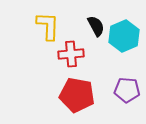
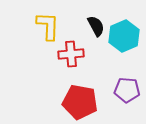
red pentagon: moved 3 px right, 7 px down
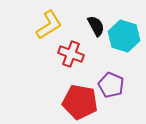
yellow L-shape: moved 1 px right, 1 px up; rotated 56 degrees clockwise
cyan hexagon: rotated 20 degrees counterclockwise
red cross: rotated 25 degrees clockwise
purple pentagon: moved 16 px left, 5 px up; rotated 20 degrees clockwise
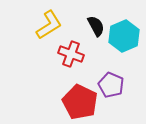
cyan hexagon: rotated 20 degrees clockwise
red pentagon: rotated 16 degrees clockwise
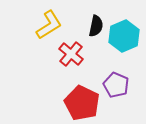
black semicircle: rotated 40 degrees clockwise
red cross: rotated 20 degrees clockwise
purple pentagon: moved 5 px right
red pentagon: moved 2 px right, 1 px down
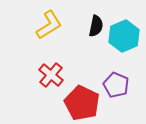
red cross: moved 20 px left, 21 px down
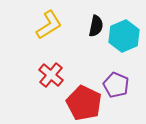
red pentagon: moved 2 px right
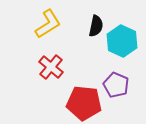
yellow L-shape: moved 1 px left, 1 px up
cyan hexagon: moved 2 px left, 5 px down; rotated 12 degrees counterclockwise
red cross: moved 8 px up
red pentagon: rotated 20 degrees counterclockwise
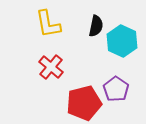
yellow L-shape: rotated 112 degrees clockwise
purple pentagon: moved 4 px down; rotated 10 degrees clockwise
red pentagon: rotated 20 degrees counterclockwise
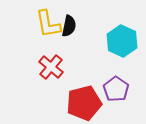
black semicircle: moved 27 px left
